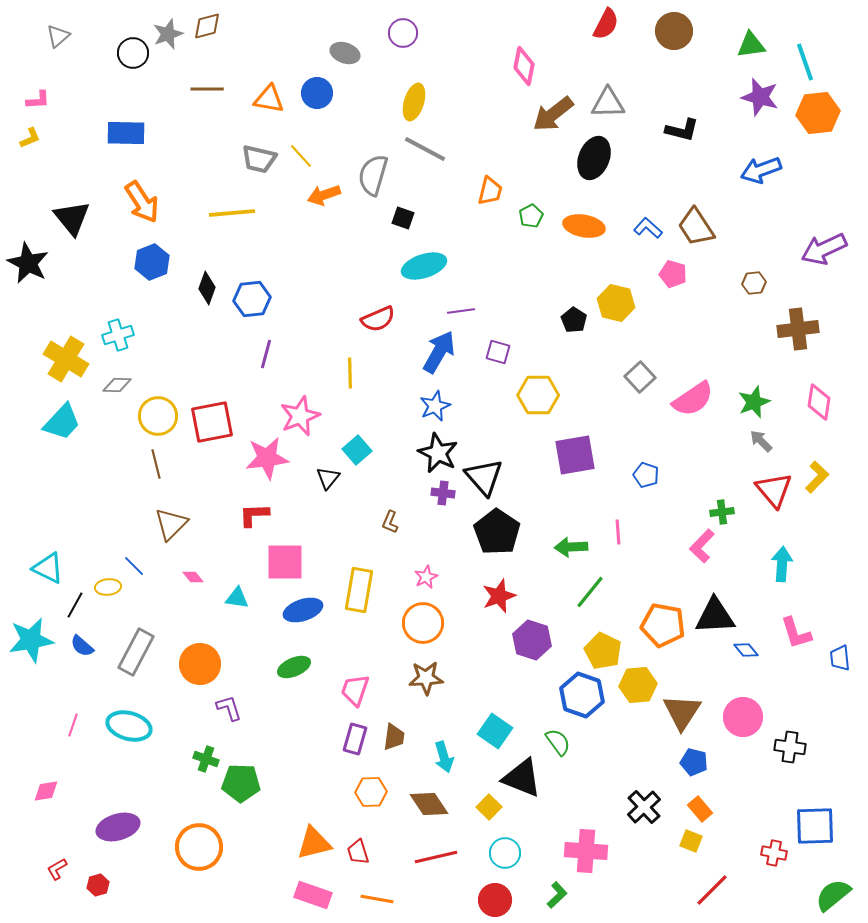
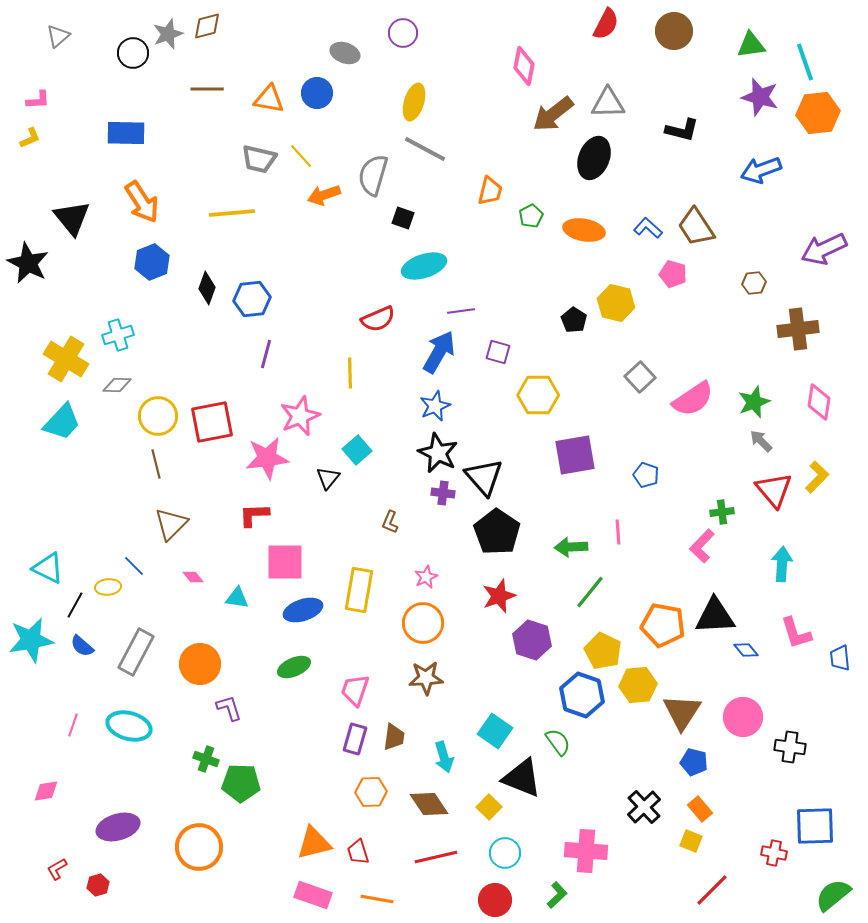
orange ellipse at (584, 226): moved 4 px down
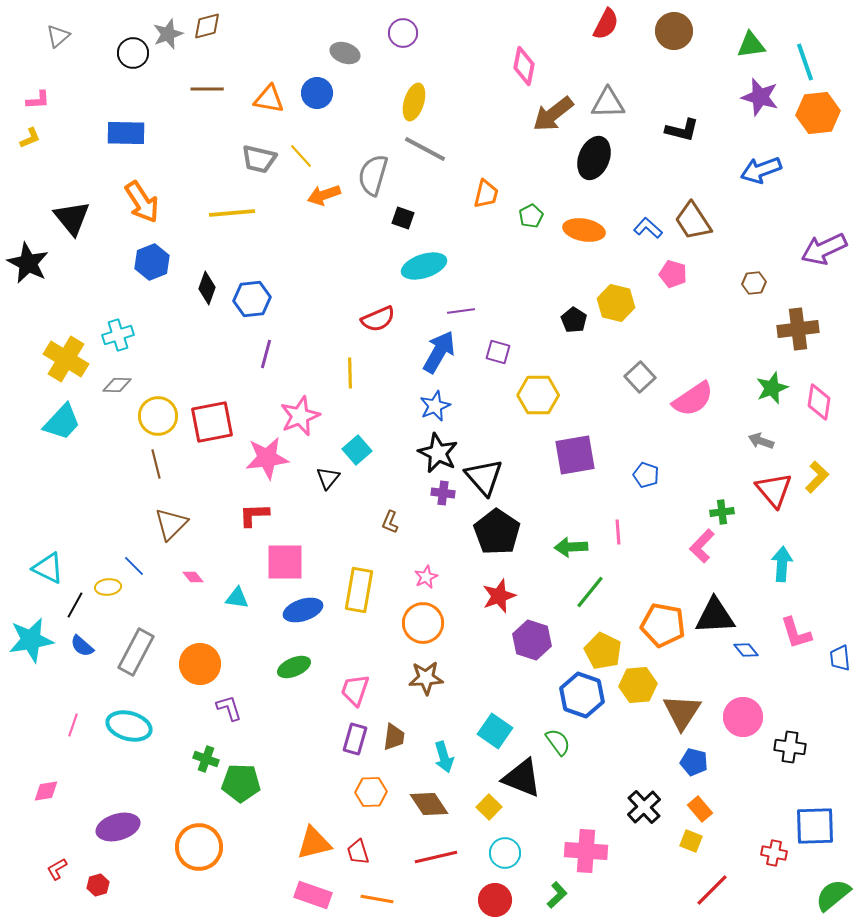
orange trapezoid at (490, 191): moved 4 px left, 3 px down
brown trapezoid at (696, 227): moved 3 px left, 6 px up
green star at (754, 402): moved 18 px right, 14 px up
gray arrow at (761, 441): rotated 25 degrees counterclockwise
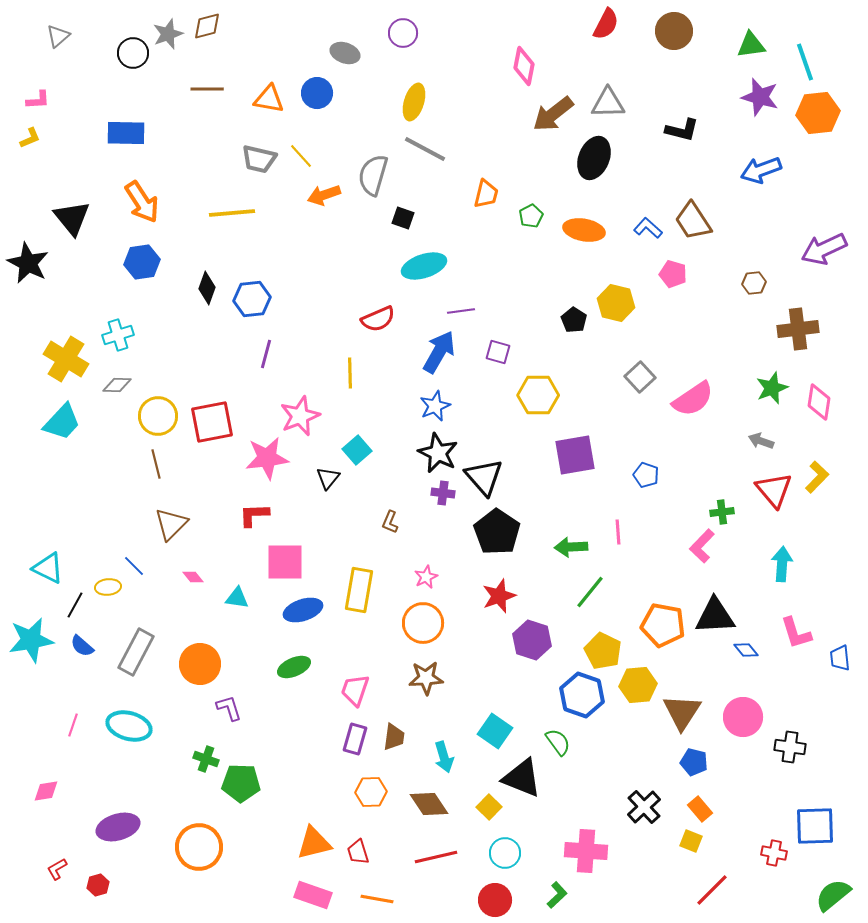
blue hexagon at (152, 262): moved 10 px left; rotated 12 degrees clockwise
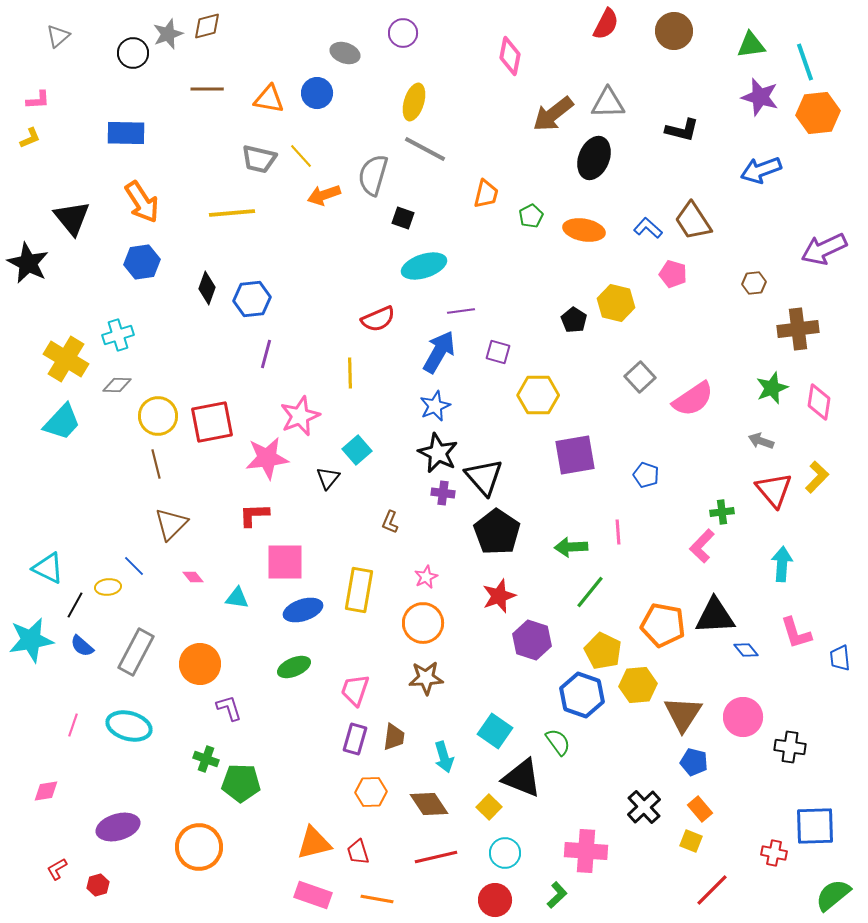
pink diamond at (524, 66): moved 14 px left, 10 px up
brown triangle at (682, 712): moved 1 px right, 2 px down
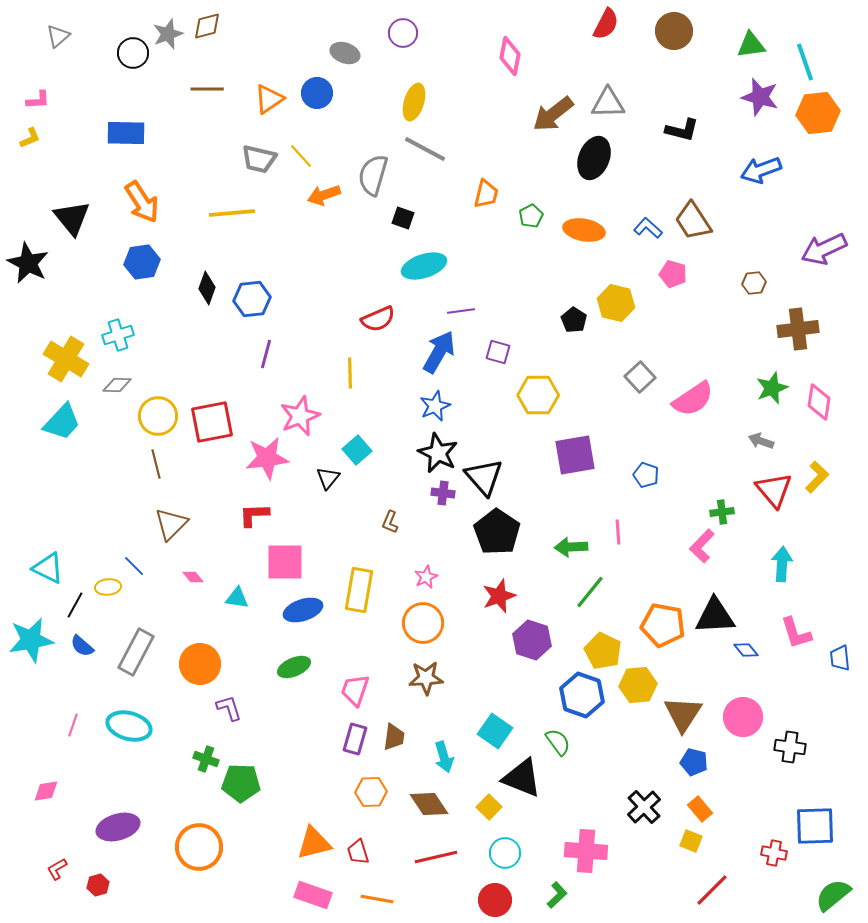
orange triangle at (269, 99): rotated 44 degrees counterclockwise
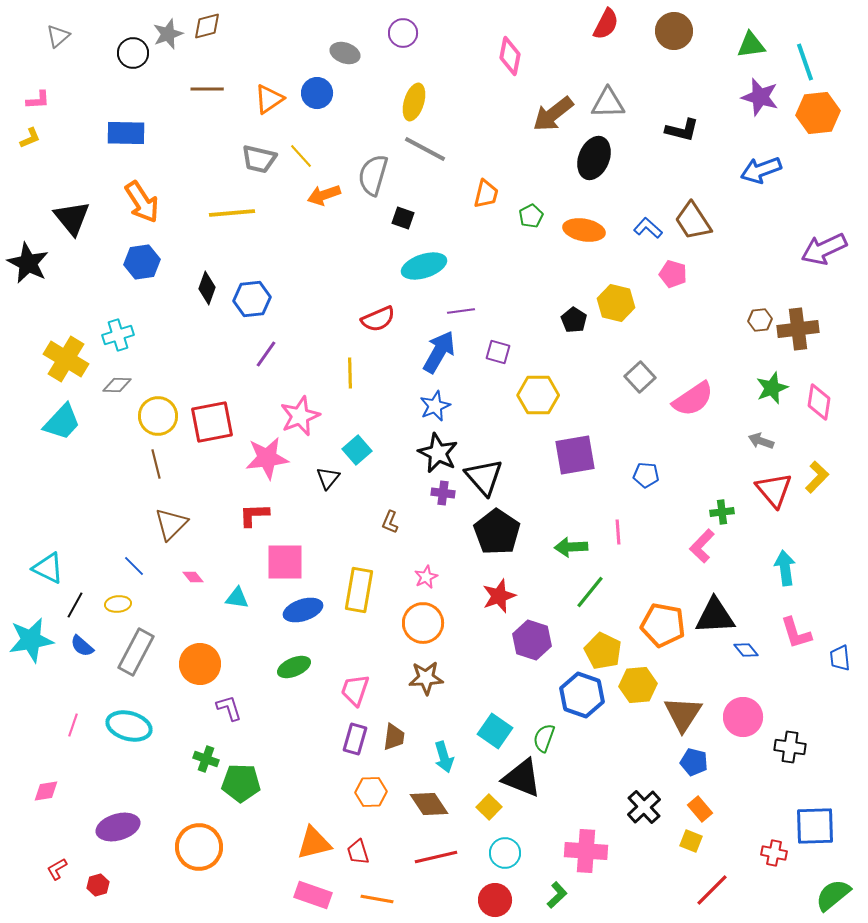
brown hexagon at (754, 283): moved 6 px right, 37 px down
purple line at (266, 354): rotated 20 degrees clockwise
blue pentagon at (646, 475): rotated 15 degrees counterclockwise
cyan arrow at (782, 564): moved 3 px right, 4 px down; rotated 12 degrees counterclockwise
yellow ellipse at (108, 587): moved 10 px right, 17 px down
green semicircle at (558, 742): moved 14 px left, 4 px up; rotated 124 degrees counterclockwise
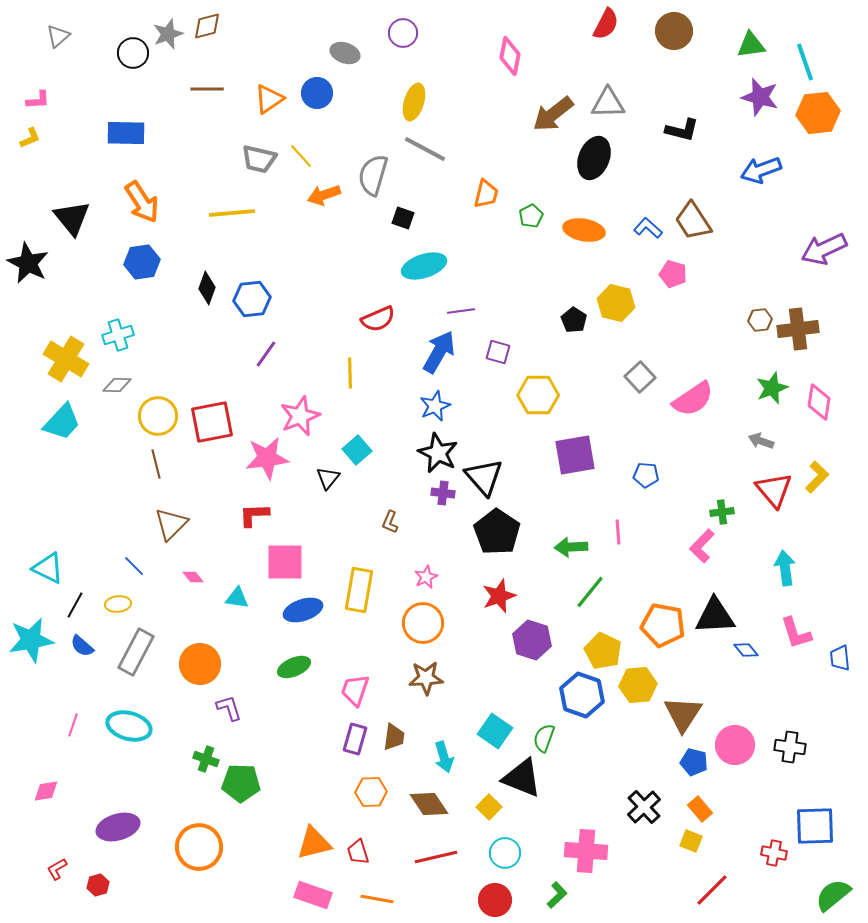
pink circle at (743, 717): moved 8 px left, 28 px down
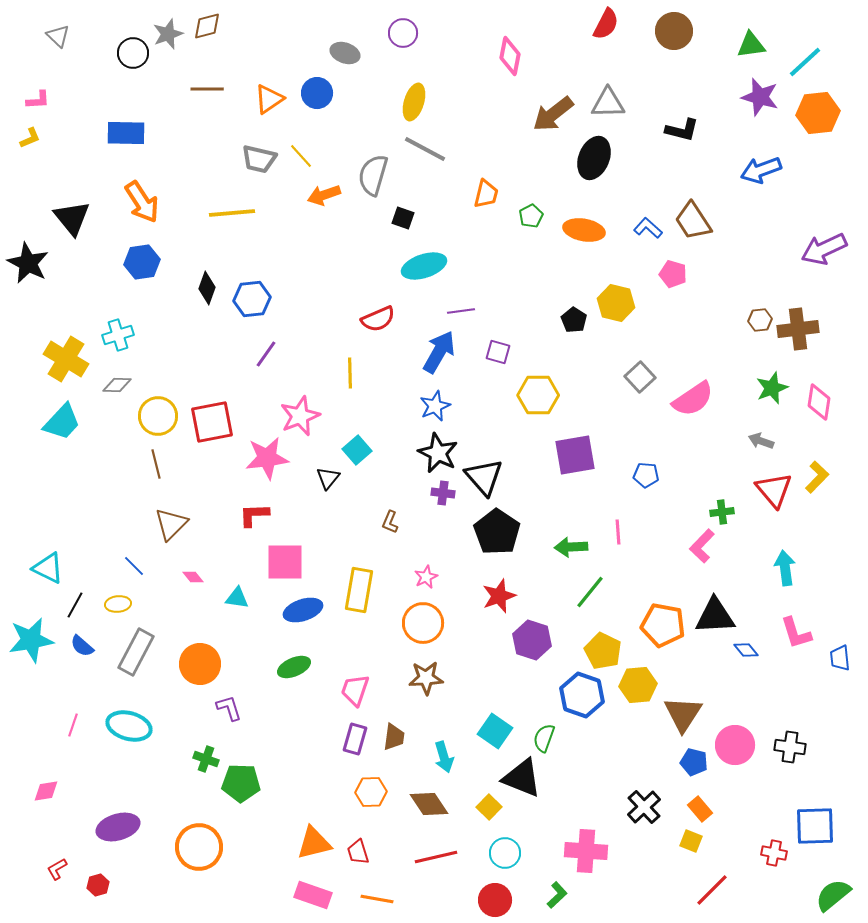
gray triangle at (58, 36): rotated 35 degrees counterclockwise
cyan line at (805, 62): rotated 66 degrees clockwise
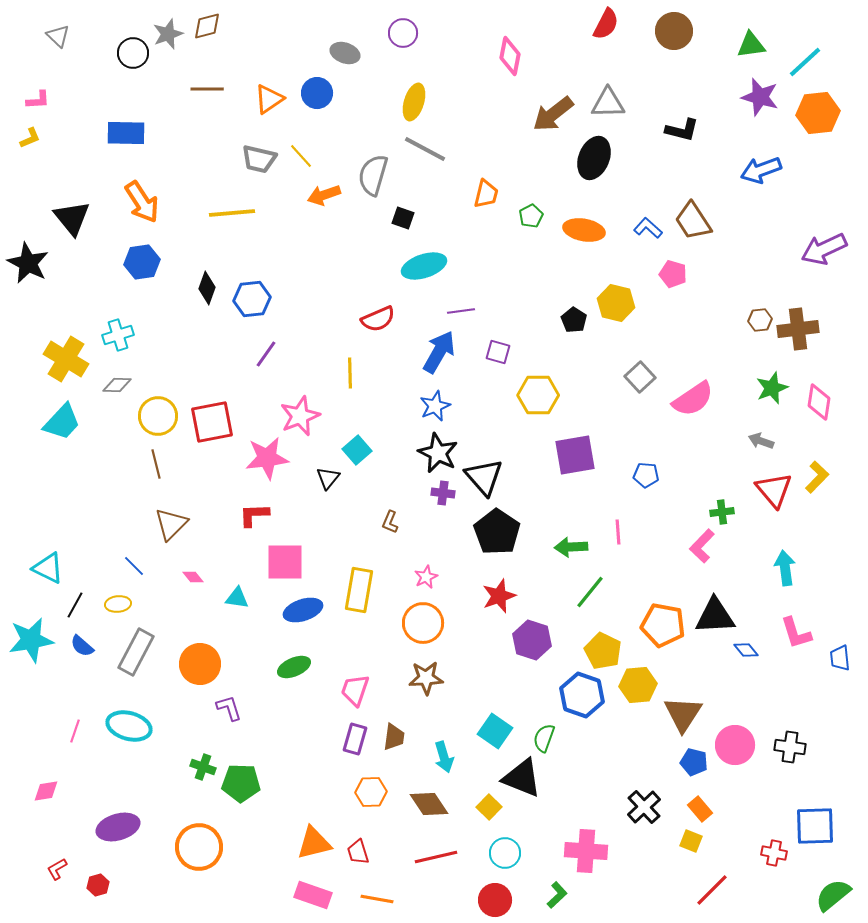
pink line at (73, 725): moved 2 px right, 6 px down
green cross at (206, 759): moved 3 px left, 8 px down
